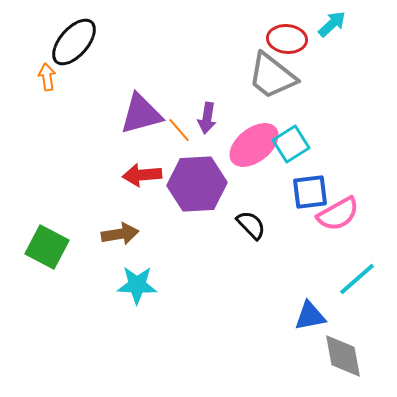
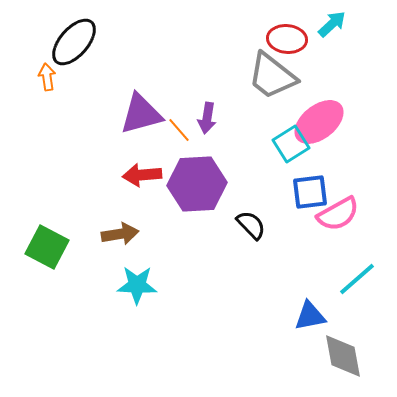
pink ellipse: moved 65 px right, 23 px up
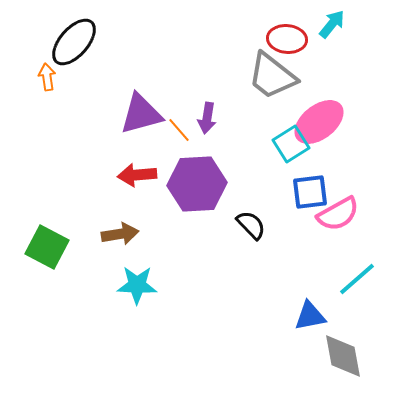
cyan arrow: rotated 8 degrees counterclockwise
red arrow: moved 5 px left
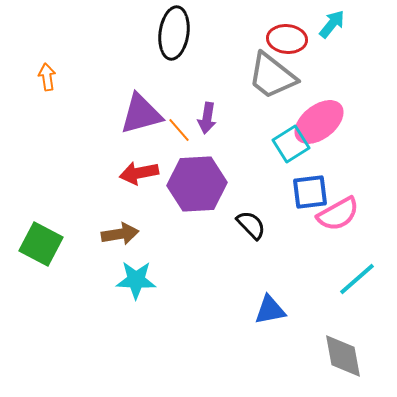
black ellipse: moved 100 px right, 9 px up; rotated 33 degrees counterclockwise
red arrow: moved 2 px right, 2 px up; rotated 6 degrees counterclockwise
green square: moved 6 px left, 3 px up
cyan star: moved 1 px left, 5 px up
blue triangle: moved 40 px left, 6 px up
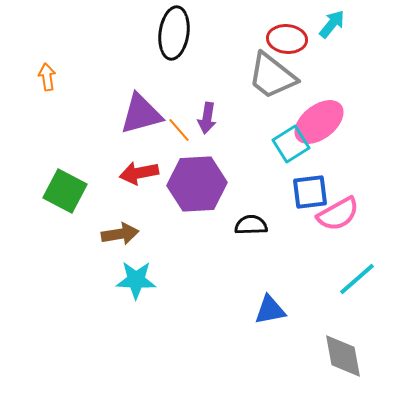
black semicircle: rotated 48 degrees counterclockwise
green square: moved 24 px right, 53 px up
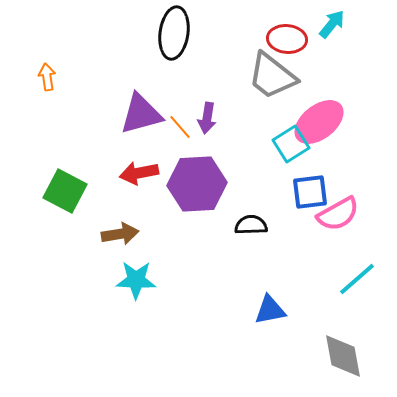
orange line: moved 1 px right, 3 px up
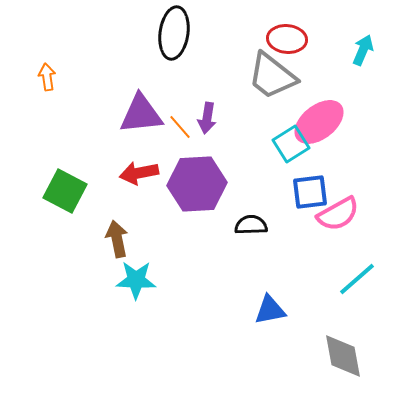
cyan arrow: moved 31 px right, 26 px down; rotated 16 degrees counterclockwise
purple triangle: rotated 9 degrees clockwise
brown arrow: moved 3 px left, 5 px down; rotated 93 degrees counterclockwise
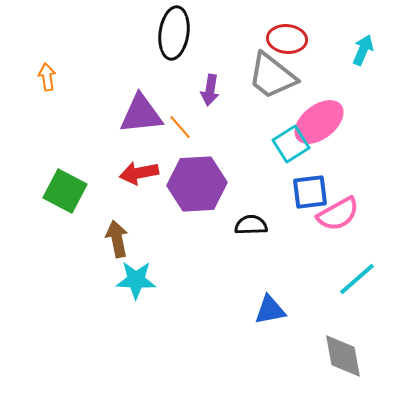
purple arrow: moved 3 px right, 28 px up
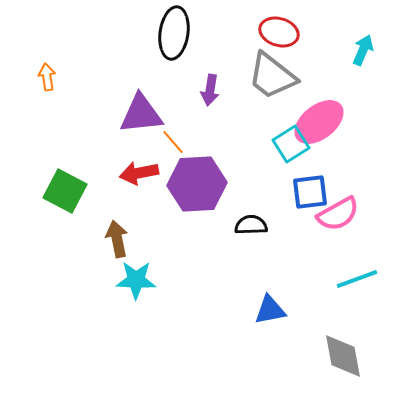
red ellipse: moved 8 px left, 7 px up; rotated 12 degrees clockwise
orange line: moved 7 px left, 15 px down
cyan line: rotated 21 degrees clockwise
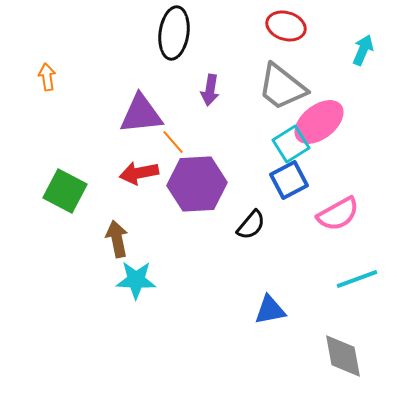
red ellipse: moved 7 px right, 6 px up
gray trapezoid: moved 10 px right, 11 px down
blue square: moved 21 px left, 12 px up; rotated 21 degrees counterclockwise
black semicircle: rotated 132 degrees clockwise
